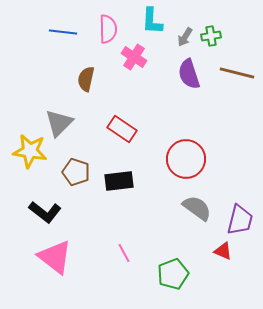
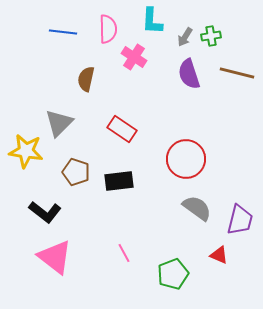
yellow star: moved 4 px left
red triangle: moved 4 px left, 4 px down
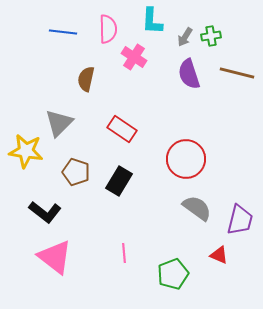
black rectangle: rotated 52 degrees counterclockwise
pink line: rotated 24 degrees clockwise
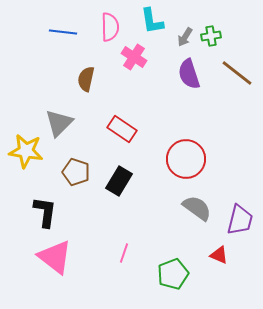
cyan L-shape: rotated 12 degrees counterclockwise
pink semicircle: moved 2 px right, 2 px up
brown line: rotated 24 degrees clockwise
black L-shape: rotated 120 degrees counterclockwise
pink line: rotated 24 degrees clockwise
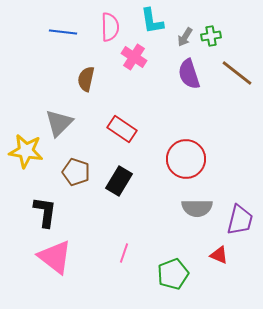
gray semicircle: rotated 144 degrees clockwise
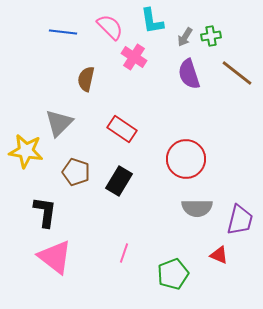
pink semicircle: rotated 44 degrees counterclockwise
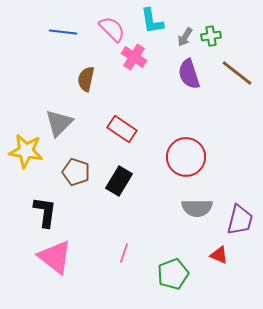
pink semicircle: moved 2 px right, 2 px down
red circle: moved 2 px up
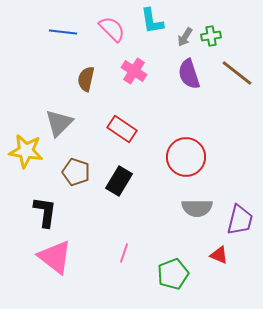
pink cross: moved 14 px down
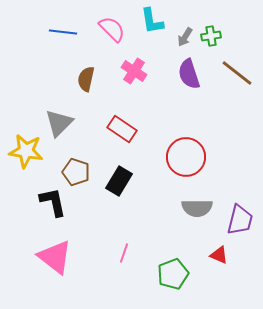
black L-shape: moved 8 px right, 10 px up; rotated 20 degrees counterclockwise
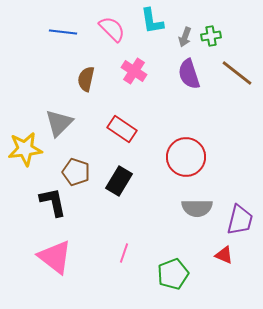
gray arrow: rotated 12 degrees counterclockwise
yellow star: moved 1 px left, 2 px up; rotated 16 degrees counterclockwise
red triangle: moved 5 px right
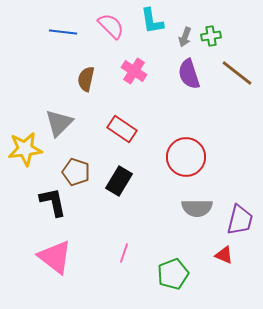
pink semicircle: moved 1 px left, 3 px up
